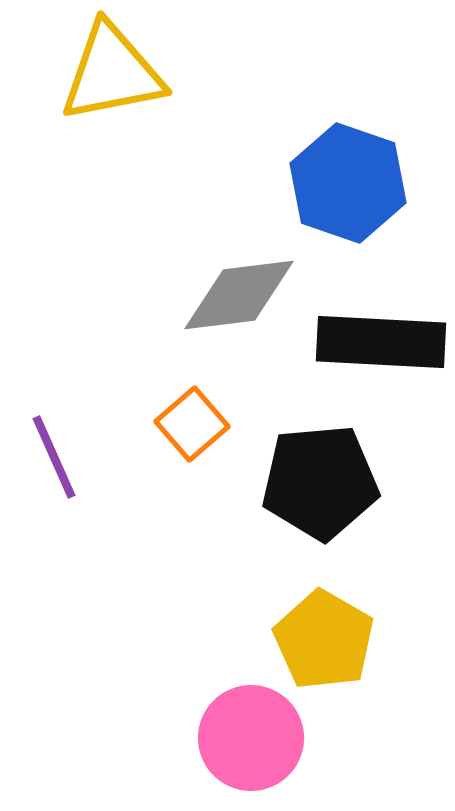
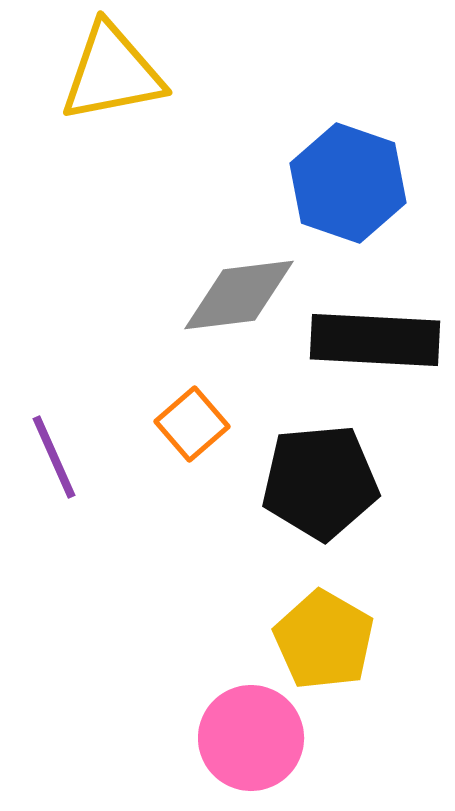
black rectangle: moved 6 px left, 2 px up
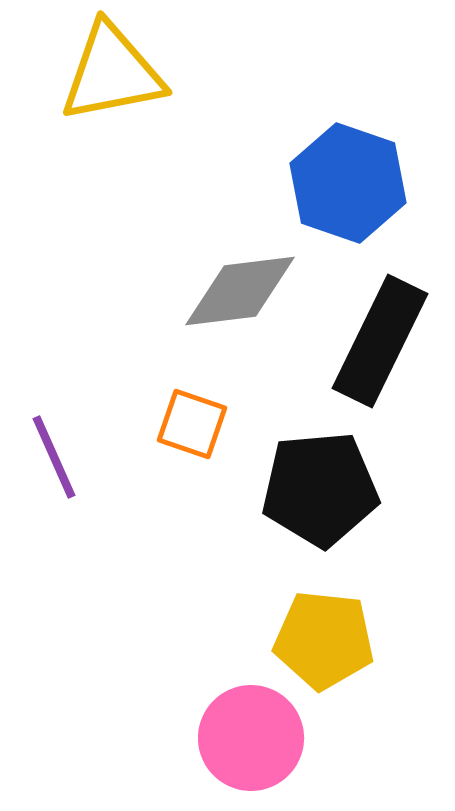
gray diamond: moved 1 px right, 4 px up
black rectangle: moved 5 px right, 1 px down; rotated 67 degrees counterclockwise
orange square: rotated 30 degrees counterclockwise
black pentagon: moved 7 px down
yellow pentagon: rotated 24 degrees counterclockwise
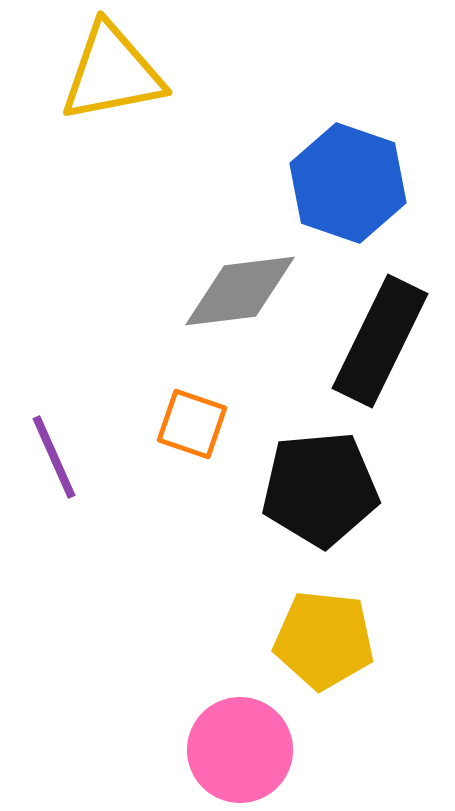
pink circle: moved 11 px left, 12 px down
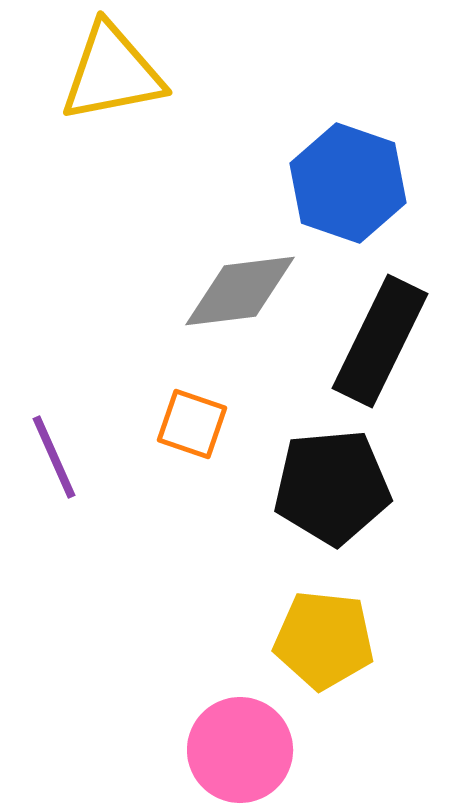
black pentagon: moved 12 px right, 2 px up
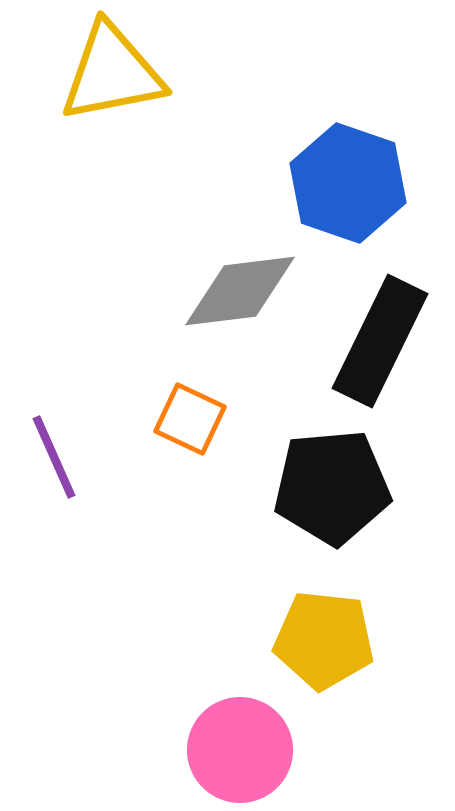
orange square: moved 2 px left, 5 px up; rotated 6 degrees clockwise
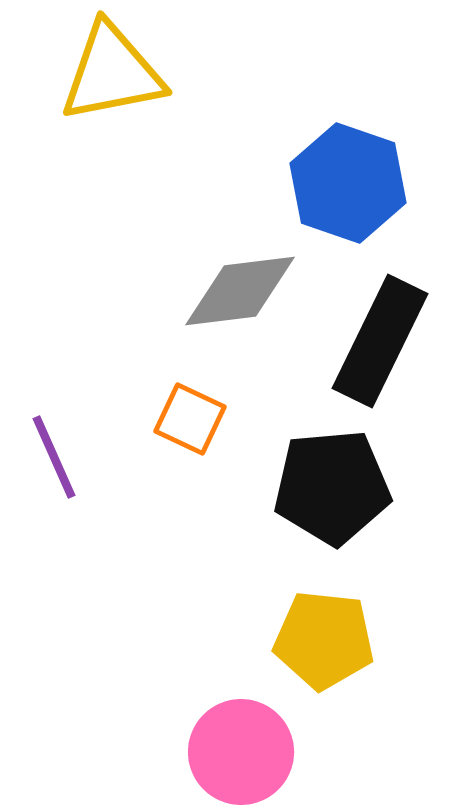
pink circle: moved 1 px right, 2 px down
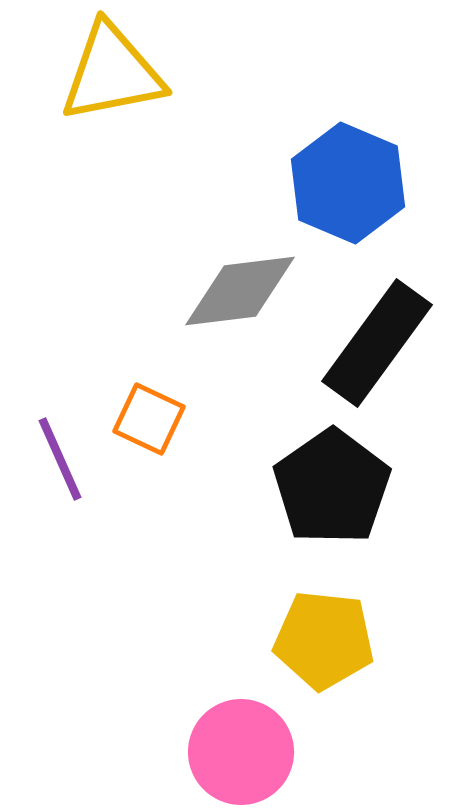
blue hexagon: rotated 4 degrees clockwise
black rectangle: moved 3 px left, 2 px down; rotated 10 degrees clockwise
orange square: moved 41 px left
purple line: moved 6 px right, 2 px down
black pentagon: rotated 30 degrees counterclockwise
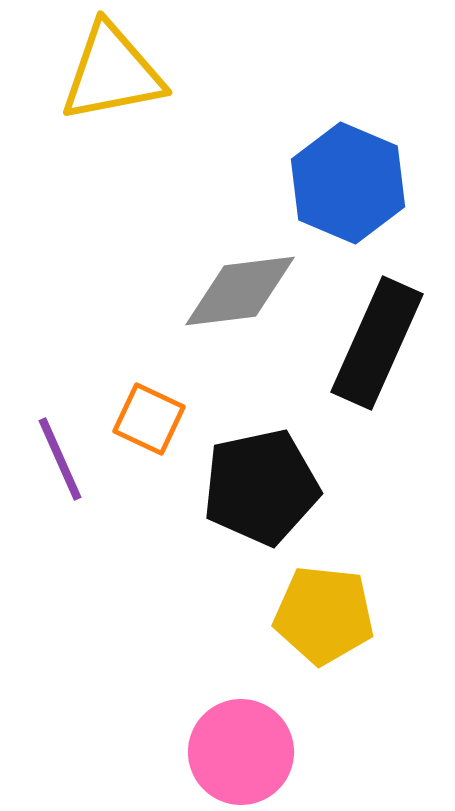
black rectangle: rotated 12 degrees counterclockwise
black pentagon: moved 71 px left; rotated 23 degrees clockwise
yellow pentagon: moved 25 px up
